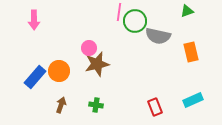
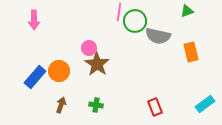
brown star: rotated 25 degrees counterclockwise
cyan rectangle: moved 12 px right, 4 px down; rotated 12 degrees counterclockwise
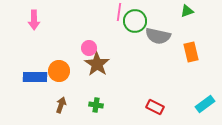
blue rectangle: rotated 50 degrees clockwise
red rectangle: rotated 42 degrees counterclockwise
